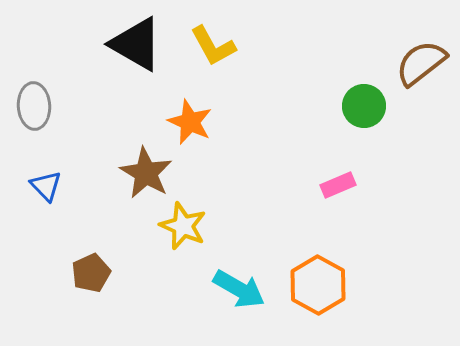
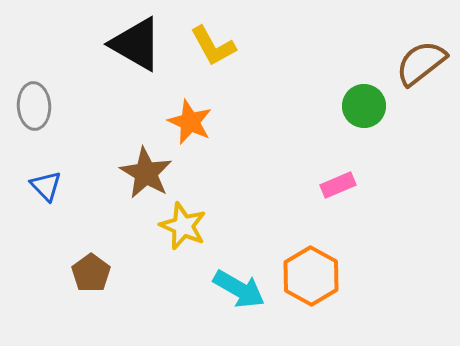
brown pentagon: rotated 12 degrees counterclockwise
orange hexagon: moved 7 px left, 9 px up
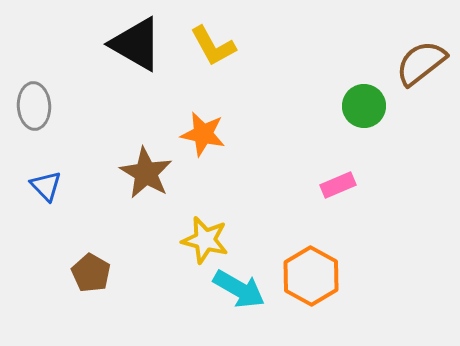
orange star: moved 13 px right, 12 px down; rotated 12 degrees counterclockwise
yellow star: moved 22 px right, 14 px down; rotated 9 degrees counterclockwise
brown pentagon: rotated 6 degrees counterclockwise
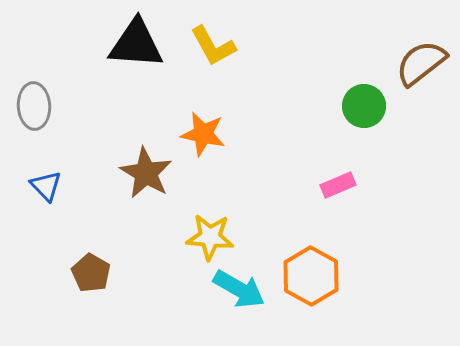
black triangle: rotated 26 degrees counterclockwise
yellow star: moved 5 px right, 3 px up; rotated 9 degrees counterclockwise
